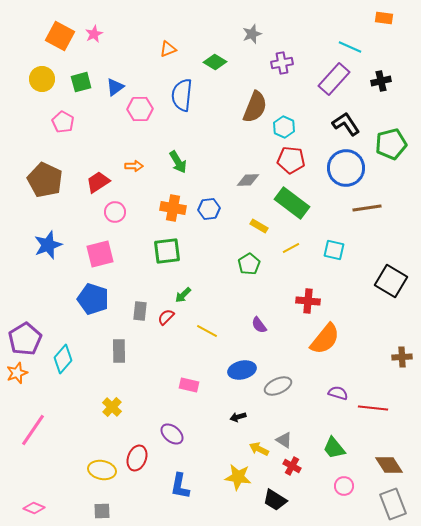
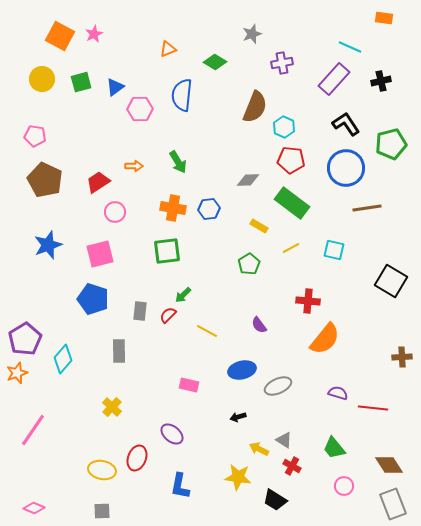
pink pentagon at (63, 122): moved 28 px left, 14 px down; rotated 20 degrees counterclockwise
red semicircle at (166, 317): moved 2 px right, 2 px up
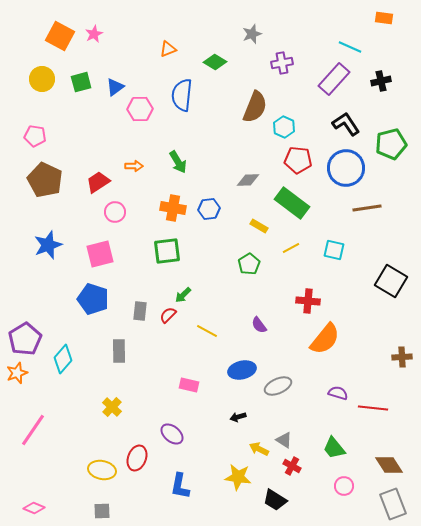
red pentagon at (291, 160): moved 7 px right
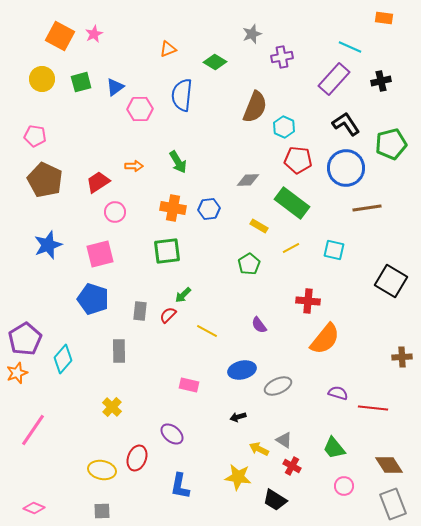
purple cross at (282, 63): moved 6 px up
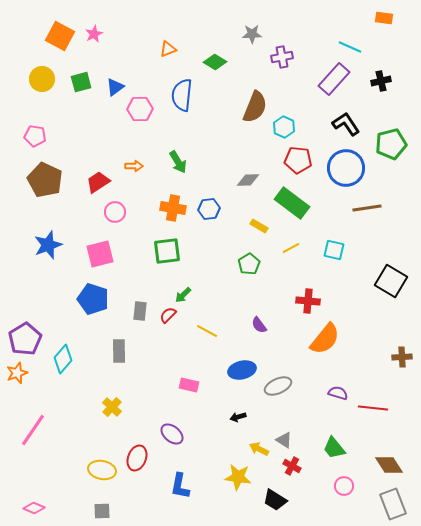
gray star at (252, 34): rotated 18 degrees clockwise
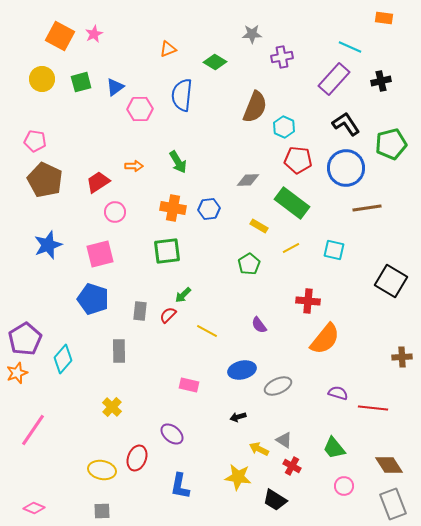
pink pentagon at (35, 136): moved 5 px down
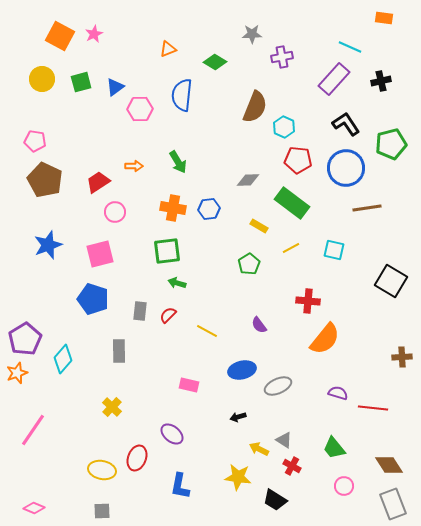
green arrow at (183, 295): moved 6 px left, 12 px up; rotated 60 degrees clockwise
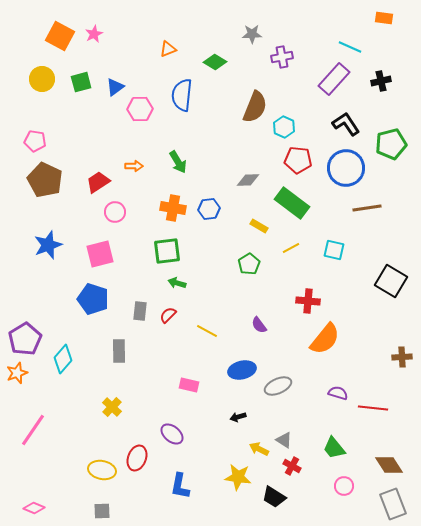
black trapezoid at (275, 500): moved 1 px left, 3 px up
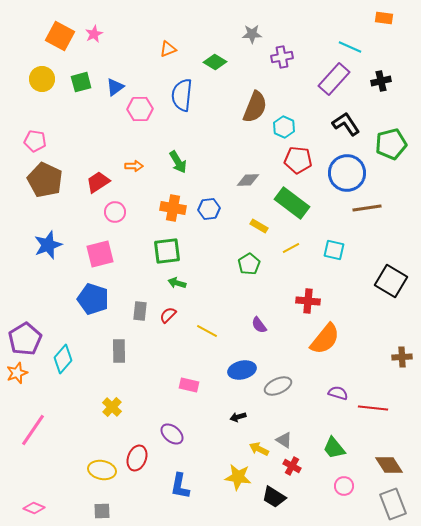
blue circle at (346, 168): moved 1 px right, 5 px down
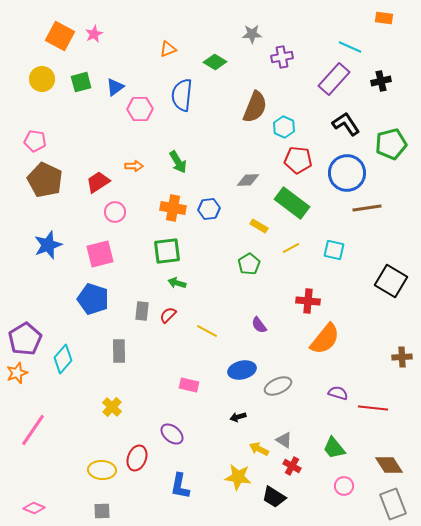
gray rectangle at (140, 311): moved 2 px right
yellow ellipse at (102, 470): rotated 8 degrees counterclockwise
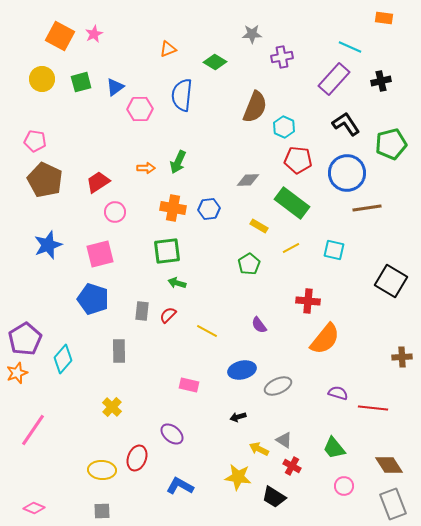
green arrow at (178, 162): rotated 55 degrees clockwise
orange arrow at (134, 166): moved 12 px right, 2 px down
blue L-shape at (180, 486): rotated 108 degrees clockwise
